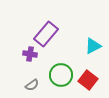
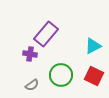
red square: moved 6 px right, 4 px up; rotated 12 degrees counterclockwise
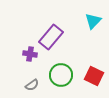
purple rectangle: moved 5 px right, 3 px down
cyan triangle: moved 25 px up; rotated 18 degrees counterclockwise
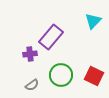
purple cross: rotated 16 degrees counterclockwise
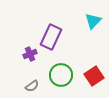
purple rectangle: rotated 15 degrees counterclockwise
purple cross: rotated 16 degrees counterclockwise
red square: rotated 30 degrees clockwise
gray semicircle: moved 1 px down
